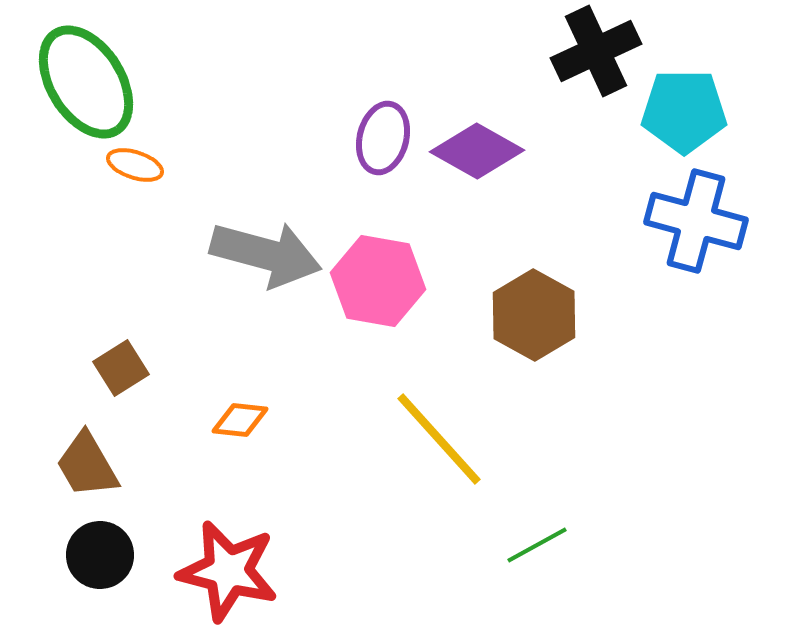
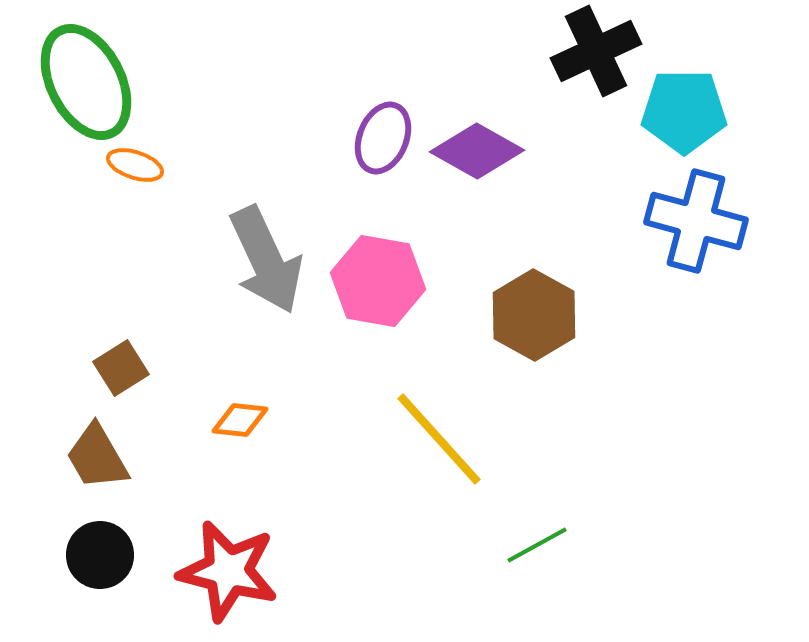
green ellipse: rotated 5 degrees clockwise
purple ellipse: rotated 8 degrees clockwise
gray arrow: moved 6 px down; rotated 50 degrees clockwise
brown trapezoid: moved 10 px right, 8 px up
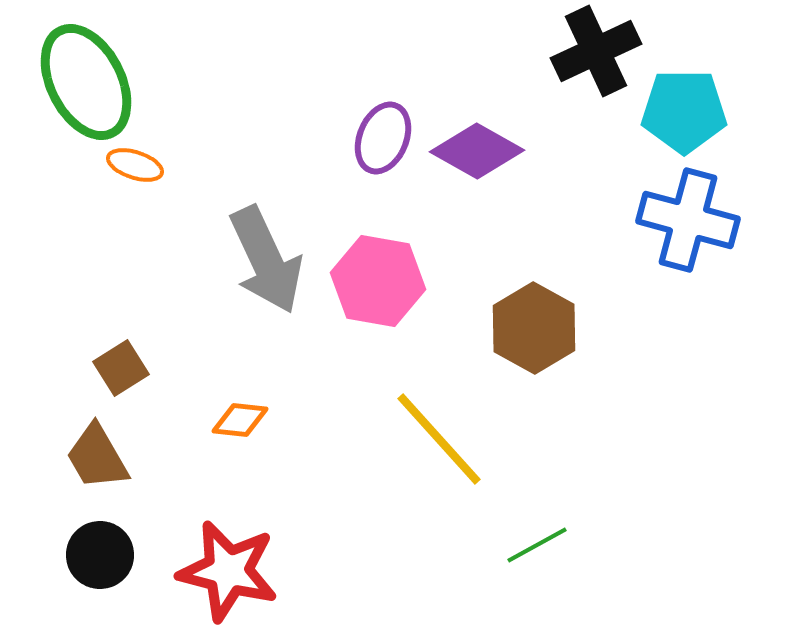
blue cross: moved 8 px left, 1 px up
brown hexagon: moved 13 px down
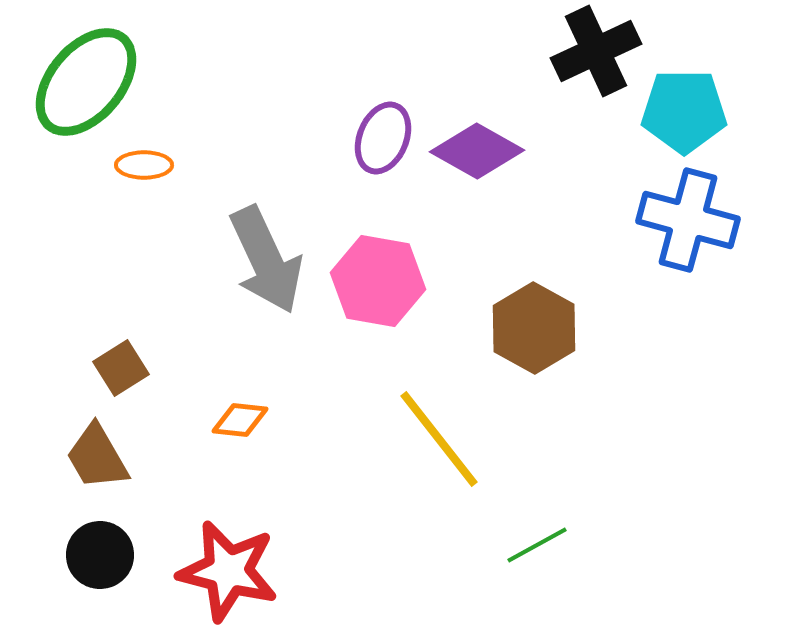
green ellipse: rotated 67 degrees clockwise
orange ellipse: moved 9 px right; rotated 18 degrees counterclockwise
yellow line: rotated 4 degrees clockwise
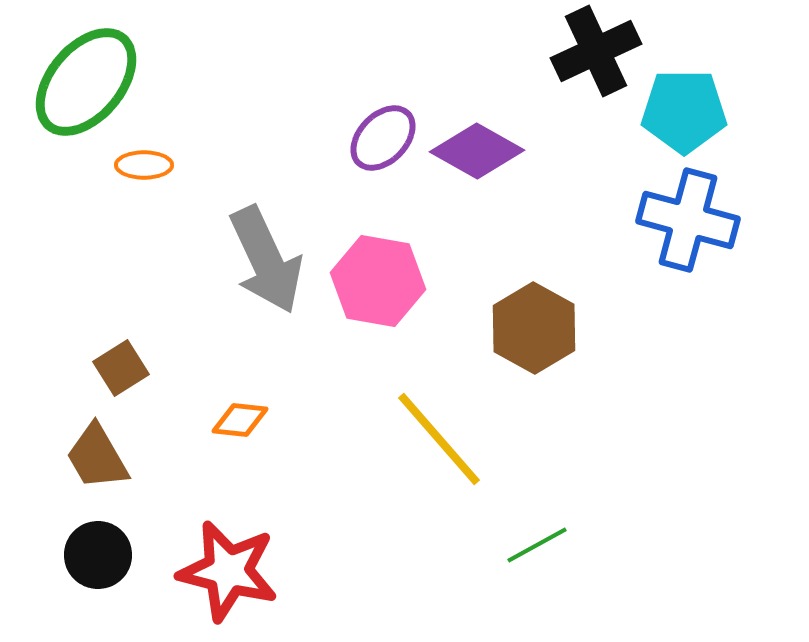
purple ellipse: rotated 22 degrees clockwise
yellow line: rotated 3 degrees counterclockwise
black circle: moved 2 px left
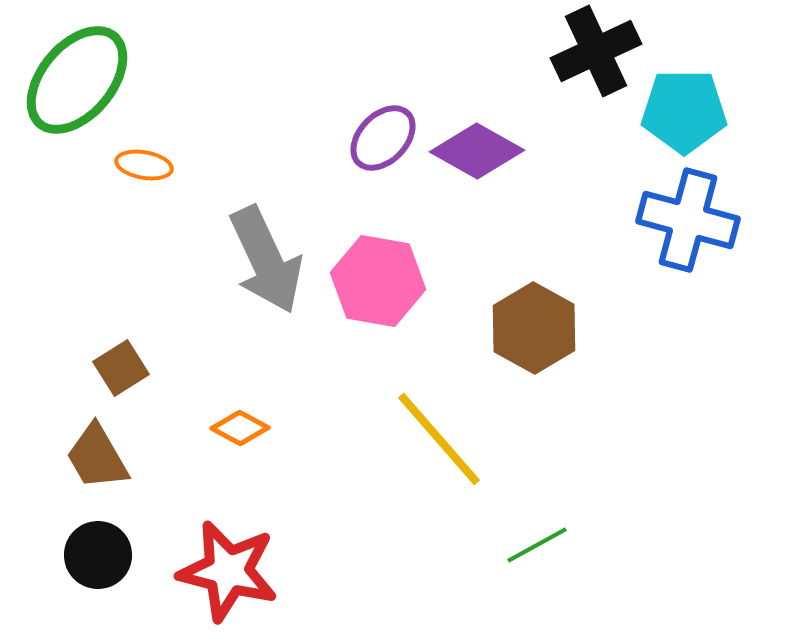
green ellipse: moved 9 px left, 2 px up
orange ellipse: rotated 10 degrees clockwise
orange diamond: moved 8 px down; rotated 22 degrees clockwise
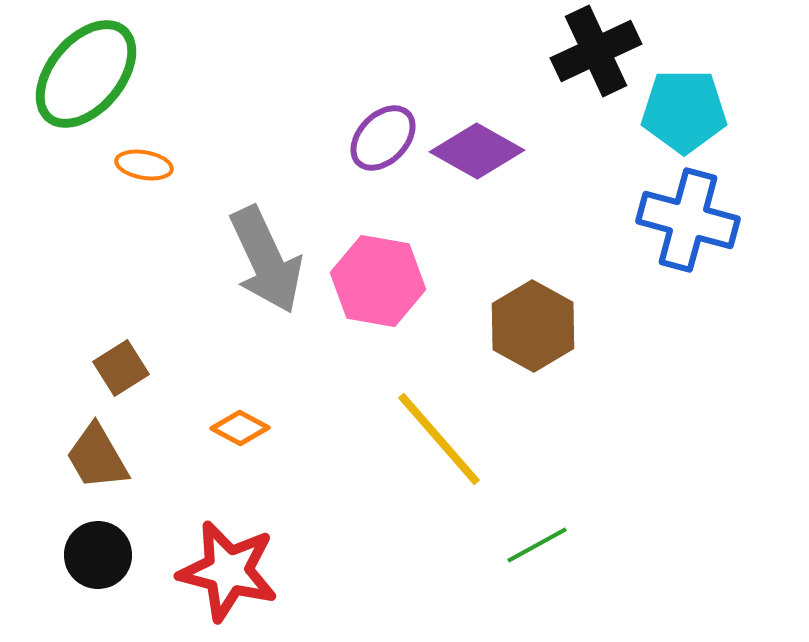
green ellipse: moved 9 px right, 6 px up
brown hexagon: moved 1 px left, 2 px up
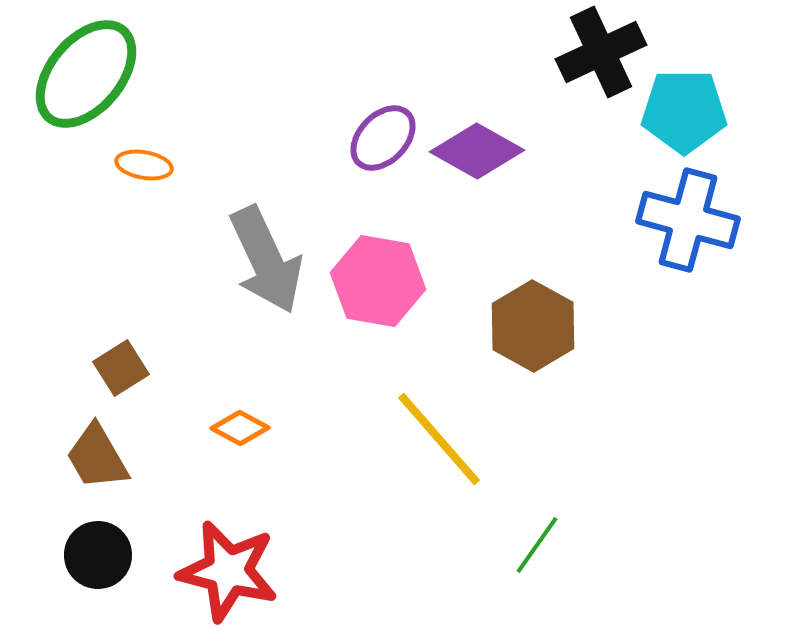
black cross: moved 5 px right, 1 px down
green line: rotated 26 degrees counterclockwise
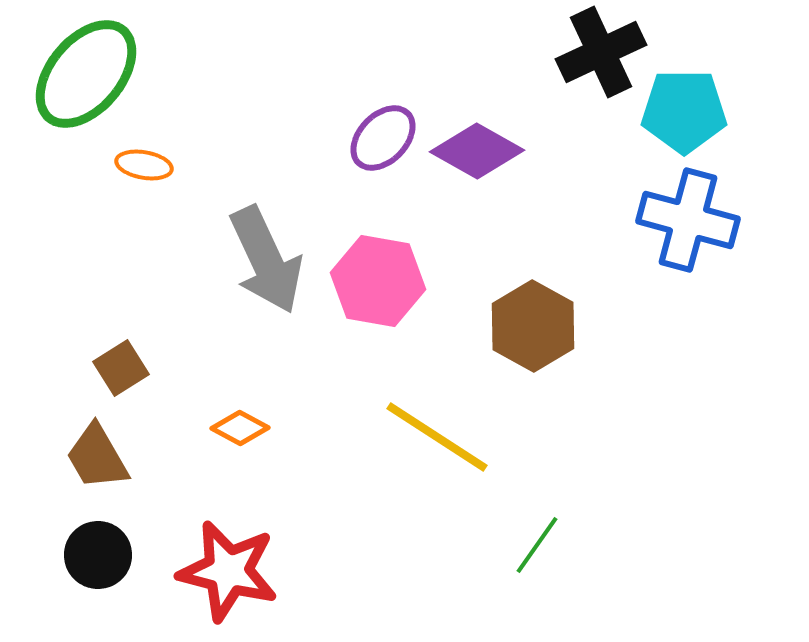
yellow line: moved 2 px left, 2 px up; rotated 16 degrees counterclockwise
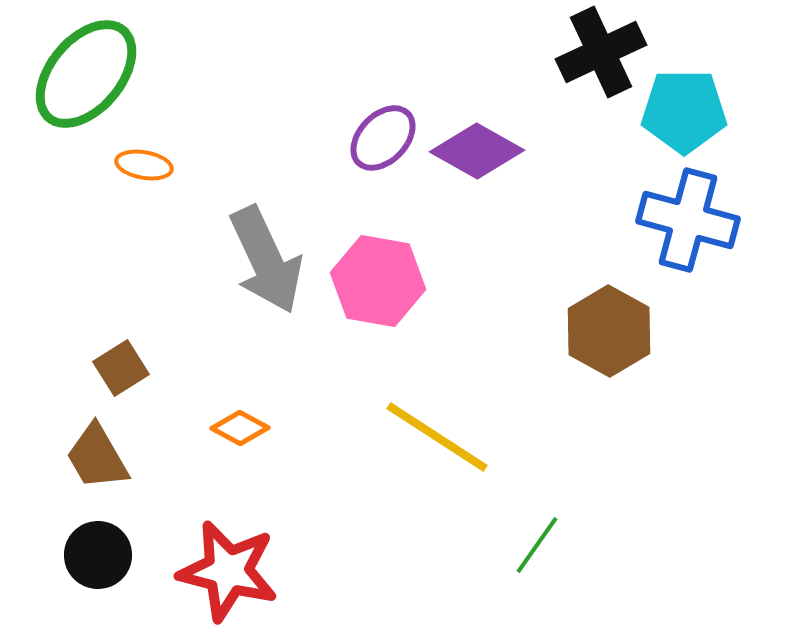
brown hexagon: moved 76 px right, 5 px down
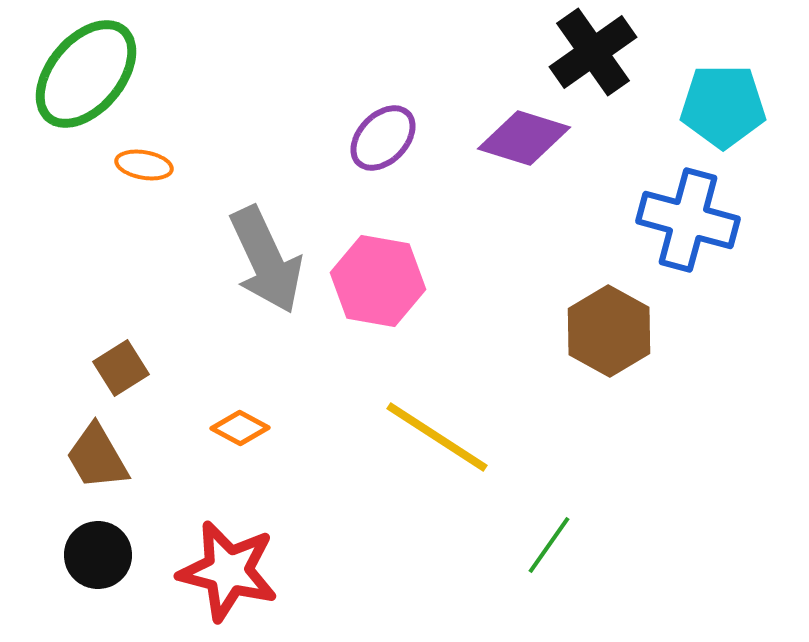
black cross: moved 8 px left; rotated 10 degrees counterclockwise
cyan pentagon: moved 39 px right, 5 px up
purple diamond: moved 47 px right, 13 px up; rotated 12 degrees counterclockwise
green line: moved 12 px right
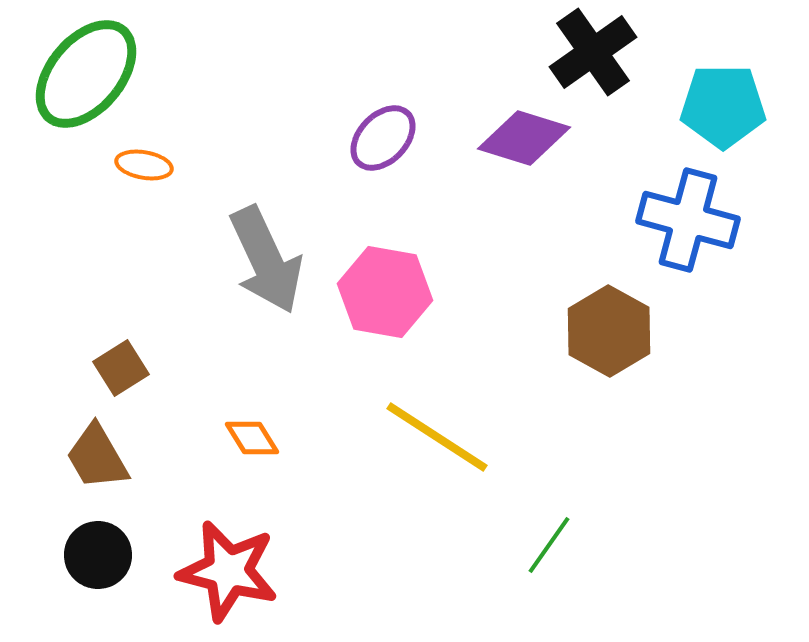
pink hexagon: moved 7 px right, 11 px down
orange diamond: moved 12 px right, 10 px down; rotated 30 degrees clockwise
